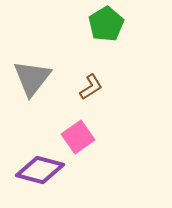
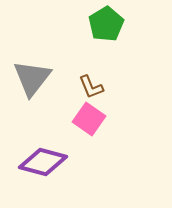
brown L-shape: rotated 100 degrees clockwise
pink square: moved 11 px right, 18 px up; rotated 20 degrees counterclockwise
purple diamond: moved 3 px right, 8 px up
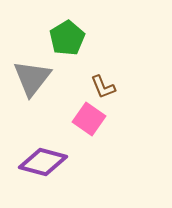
green pentagon: moved 39 px left, 14 px down
brown L-shape: moved 12 px right
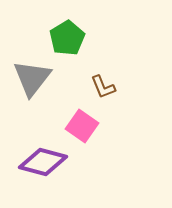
pink square: moved 7 px left, 7 px down
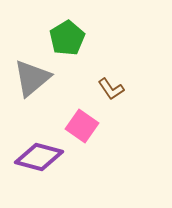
gray triangle: rotated 12 degrees clockwise
brown L-shape: moved 8 px right, 2 px down; rotated 12 degrees counterclockwise
purple diamond: moved 4 px left, 5 px up
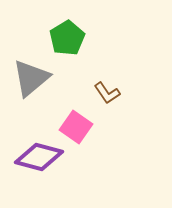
gray triangle: moved 1 px left
brown L-shape: moved 4 px left, 4 px down
pink square: moved 6 px left, 1 px down
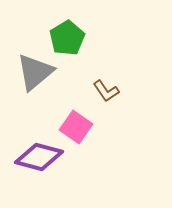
gray triangle: moved 4 px right, 6 px up
brown L-shape: moved 1 px left, 2 px up
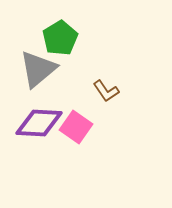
green pentagon: moved 7 px left
gray triangle: moved 3 px right, 3 px up
purple diamond: moved 34 px up; rotated 12 degrees counterclockwise
